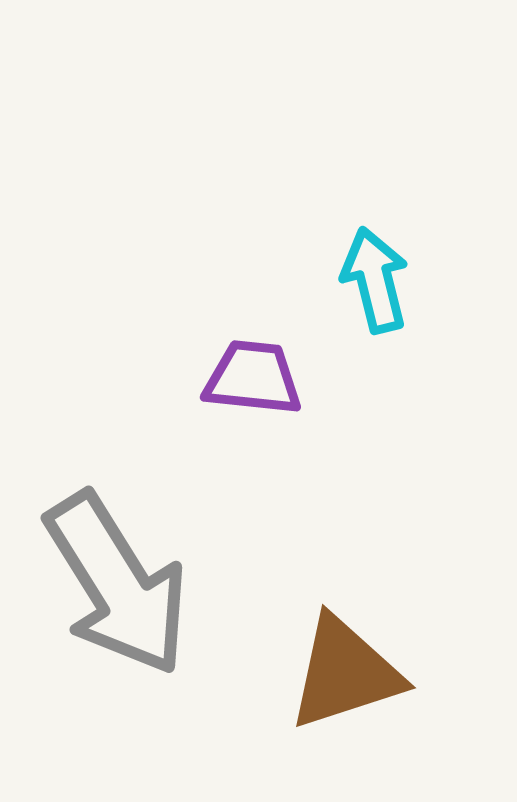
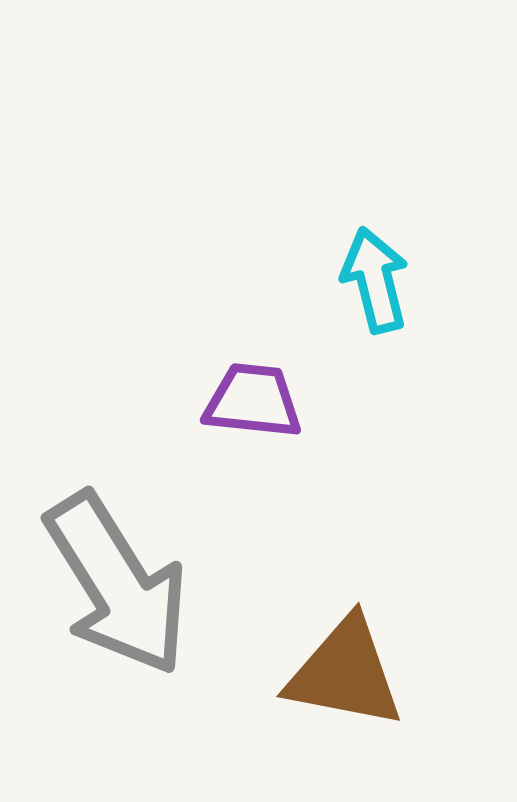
purple trapezoid: moved 23 px down
brown triangle: rotated 29 degrees clockwise
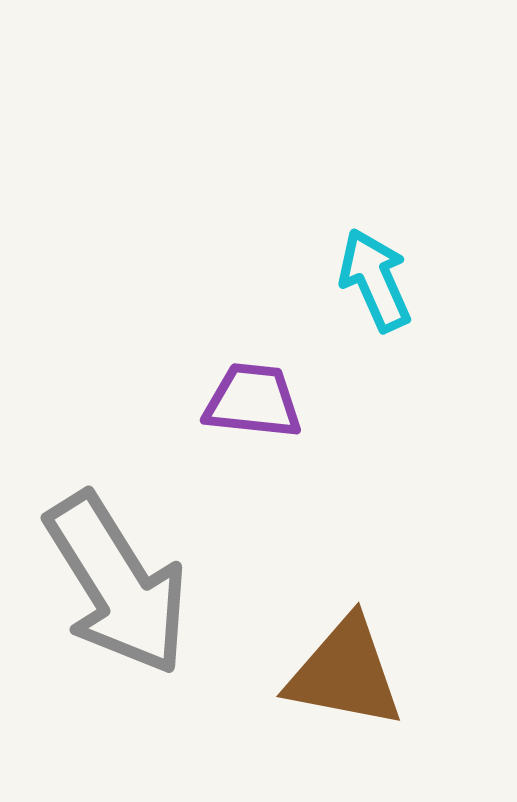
cyan arrow: rotated 10 degrees counterclockwise
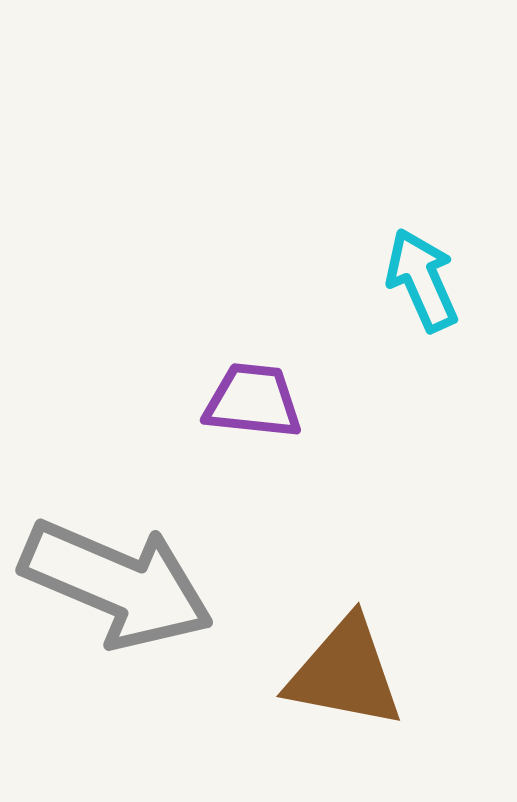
cyan arrow: moved 47 px right
gray arrow: rotated 35 degrees counterclockwise
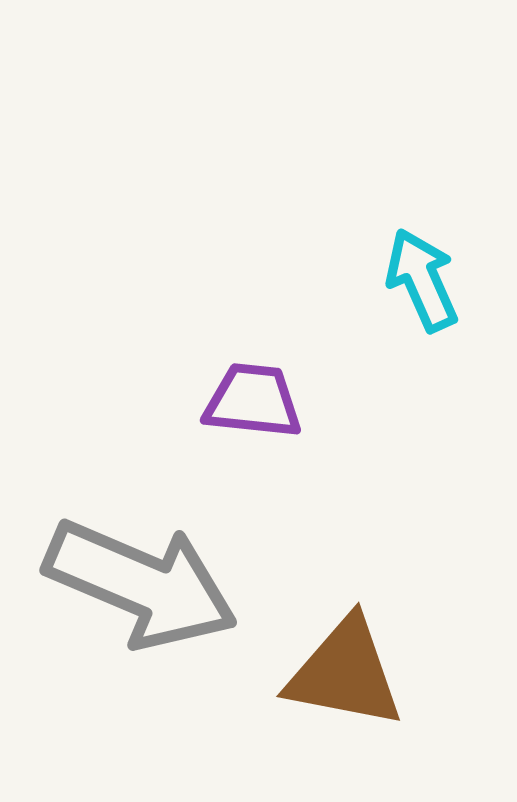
gray arrow: moved 24 px right
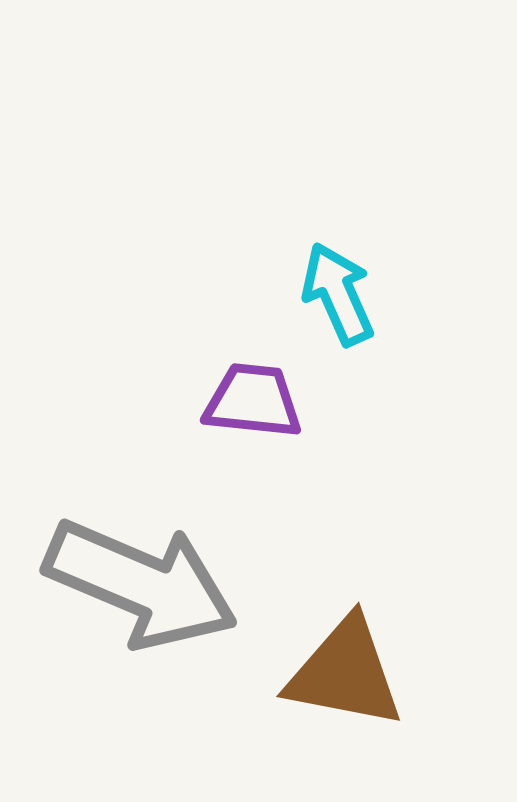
cyan arrow: moved 84 px left, 14 px down
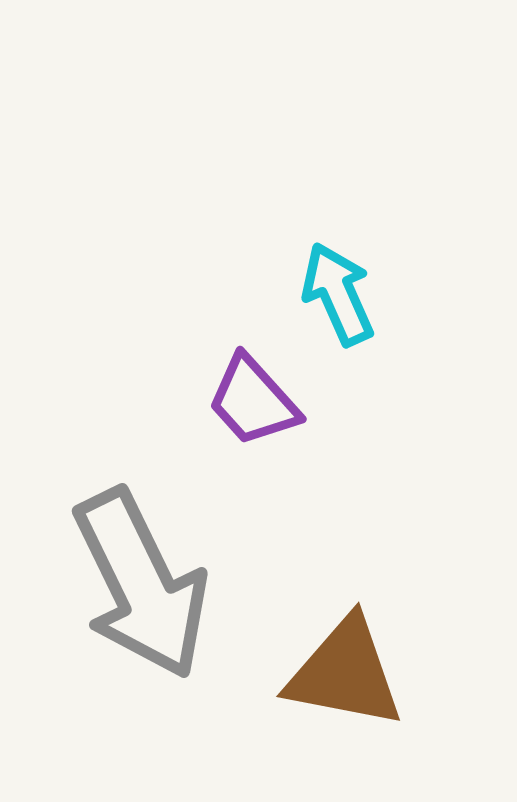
purple trapezoid: rotated 138 degrees counterclockwise
gray arrow: rotated 41 degrees clockwise
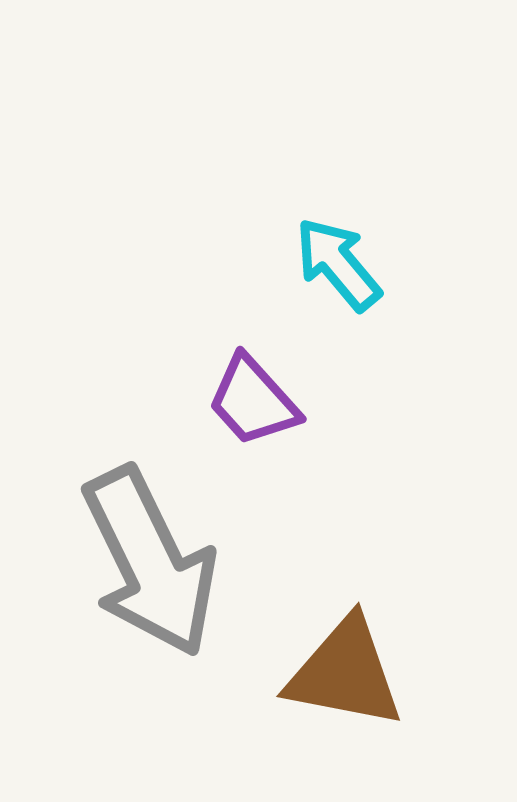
cyan arrow: moved 30 px up; rotated 16 degrees counterclockwise
gray arrow: moved 9 px right, 22 px up
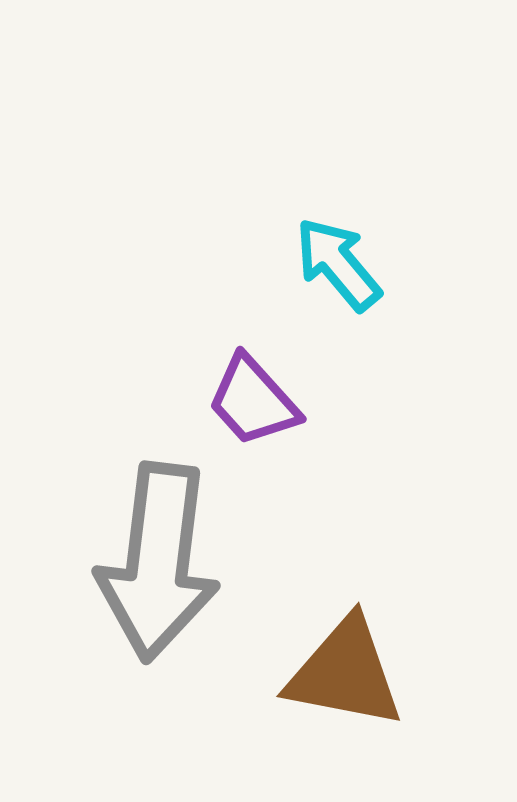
gray arrow: moved 8 px right; rotated 33 degrees clockwise
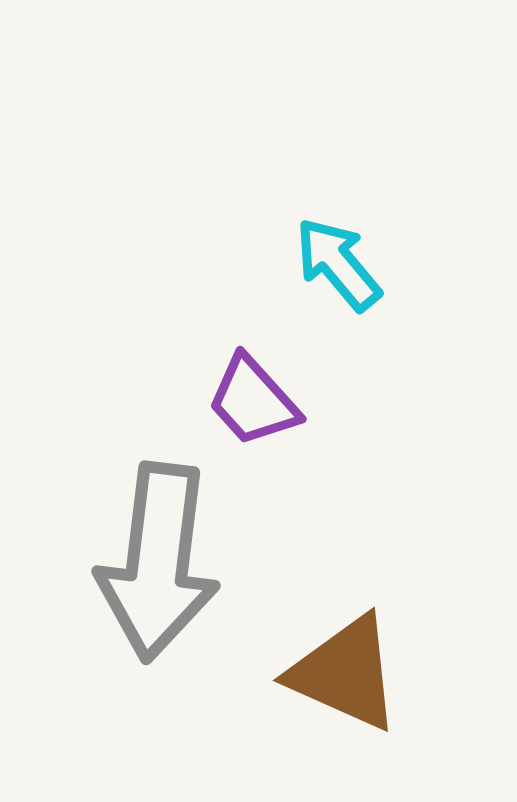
brown triangle: rotated 13 degrees clockwise
